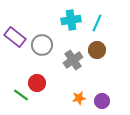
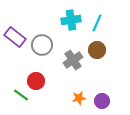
red circle: moved 1 px left, 2 px up
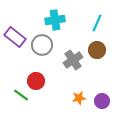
cyan cross: moved 16 px left
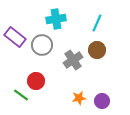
cyan cross: moved 1 px right, 1 px up
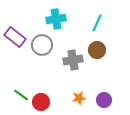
gray cross: rotated 24 degrees clockwise
red circle: moved 5 px right, 21 px down
purple circle: moved 2 px right, 1 px up
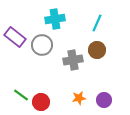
cyan cross: moved 1 px left
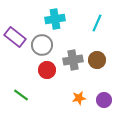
brown circle: moved 10 px down
red circle: moved 6 px right, 32 px up
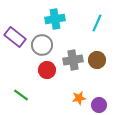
purple circle: moved 5 px left, 5 px down
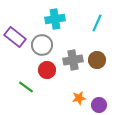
green line: moved 5 px right, 8 px up
